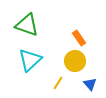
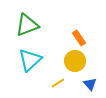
green triangle: rotated 40 degrees counterclockwise
yellow line: rotated 24 degrees clockwise
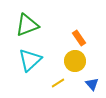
blue triangle: moved 2 px right
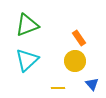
cyan triangle: moved 3 px left
yellow line: moved 5 px down; rotated 32 degrees clockwise
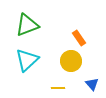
yellow circle: moved 4 px left
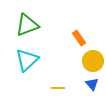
yellow circle: moved 22 px right
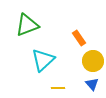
cyan triangle: moved 16 px right
